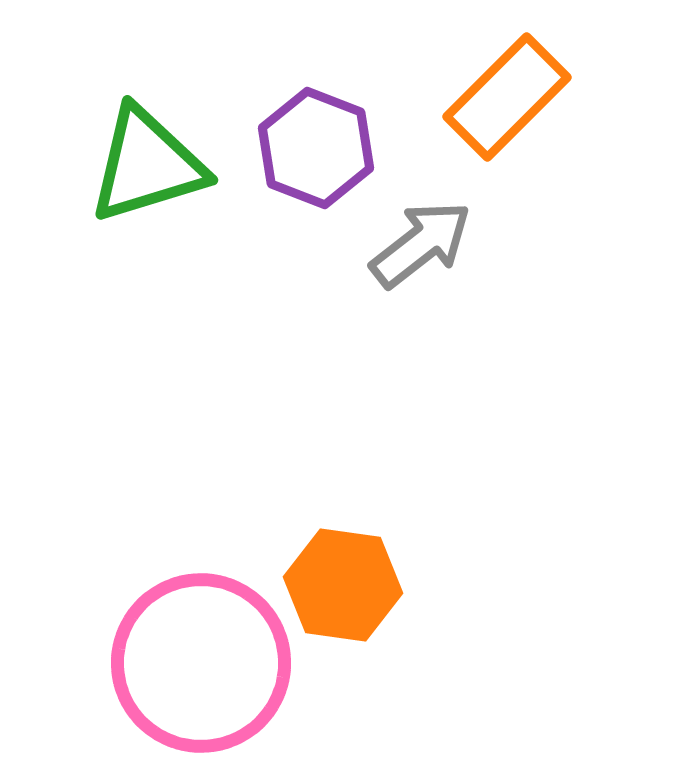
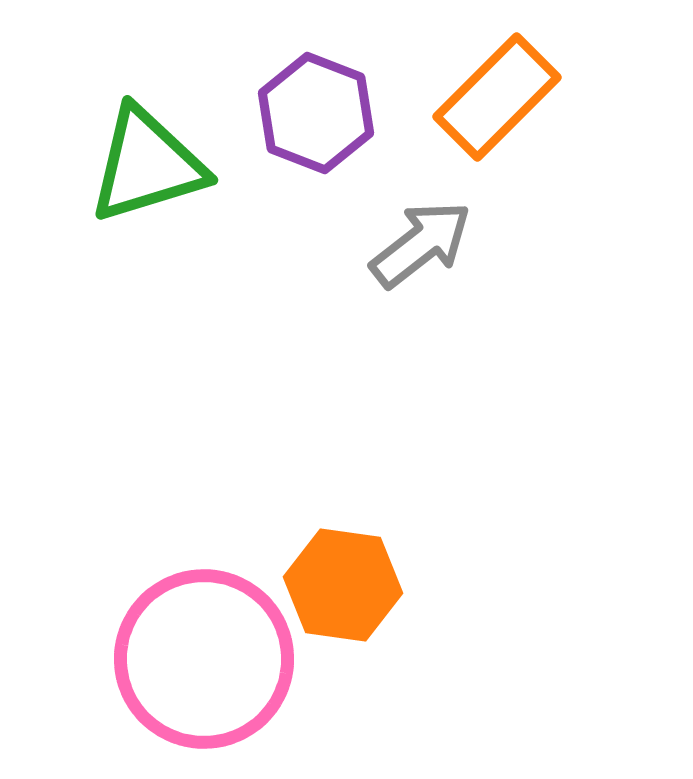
orange rectangle: moved 10 px left
purple hexagon: moved 35 px up
pink circle: moved 3 px right, 4 px up
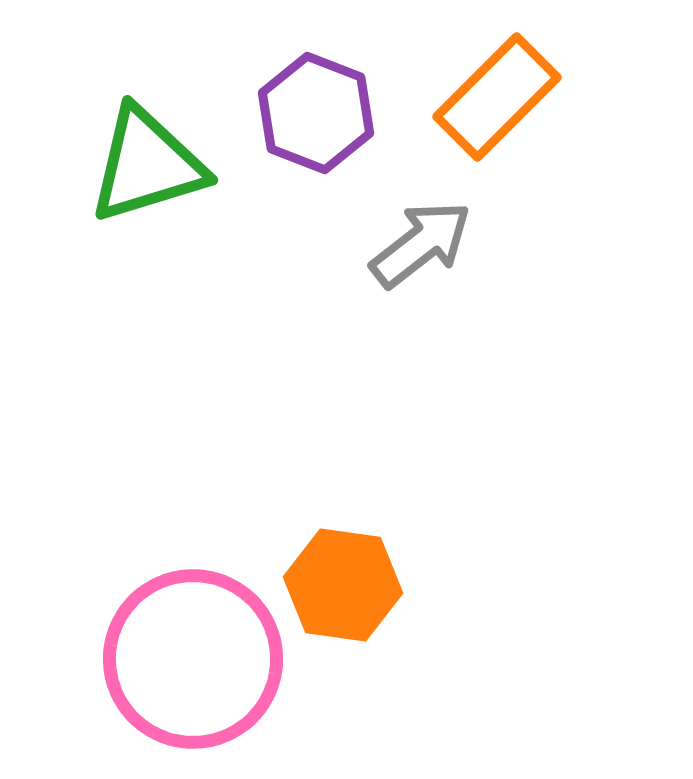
pink circle: moved 11 px left
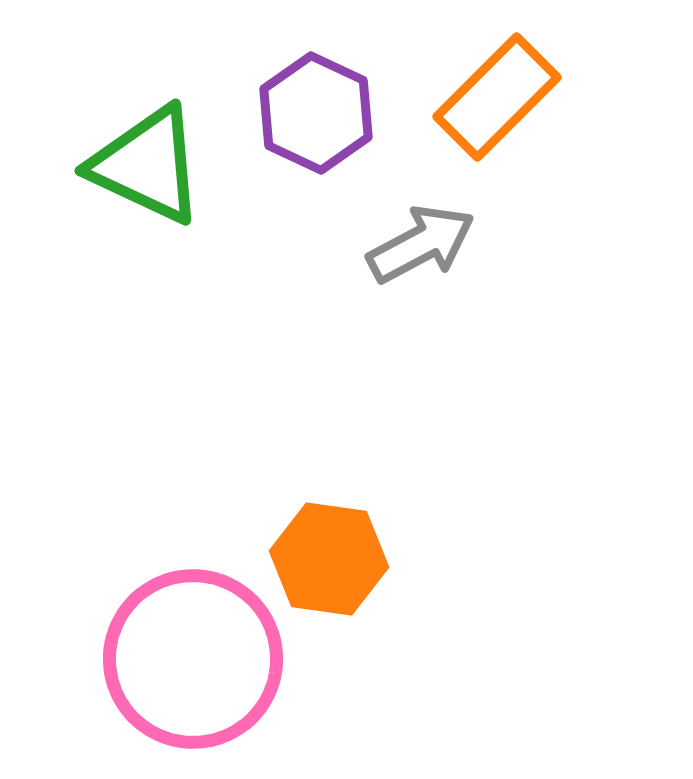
purple hexagon: rotated 4 degrees clockwise
green triangle: rotated 42 degrees clockwise
gray arrow: rotated 10 degrees clockwise
orange hexagon: moved 14 px left, 26 px up
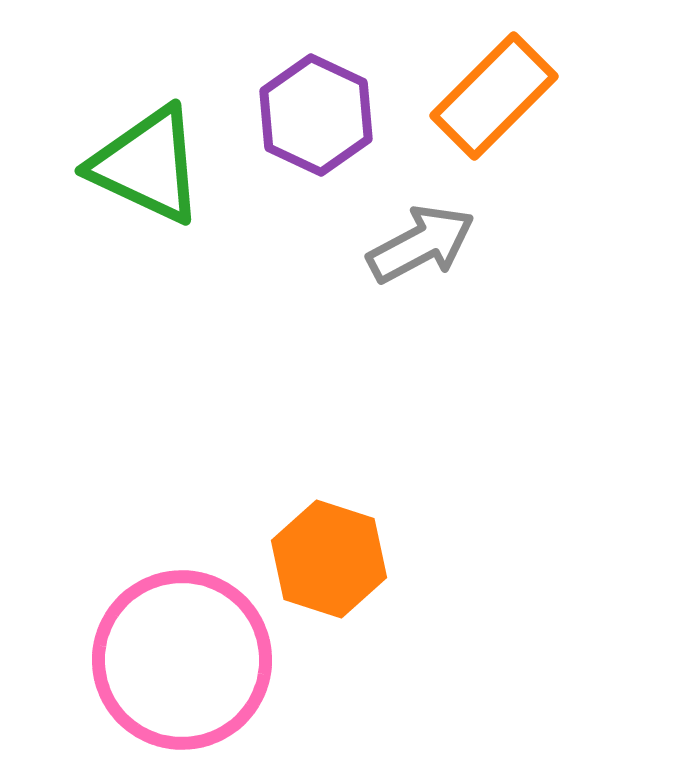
orange rectangle: moved 3 px left, 1 px up
purple hexagon: moved 2 px down
orange hexagon: rotated 10 degrees clockwise
pink circle: moved 11 px left, 1 px down
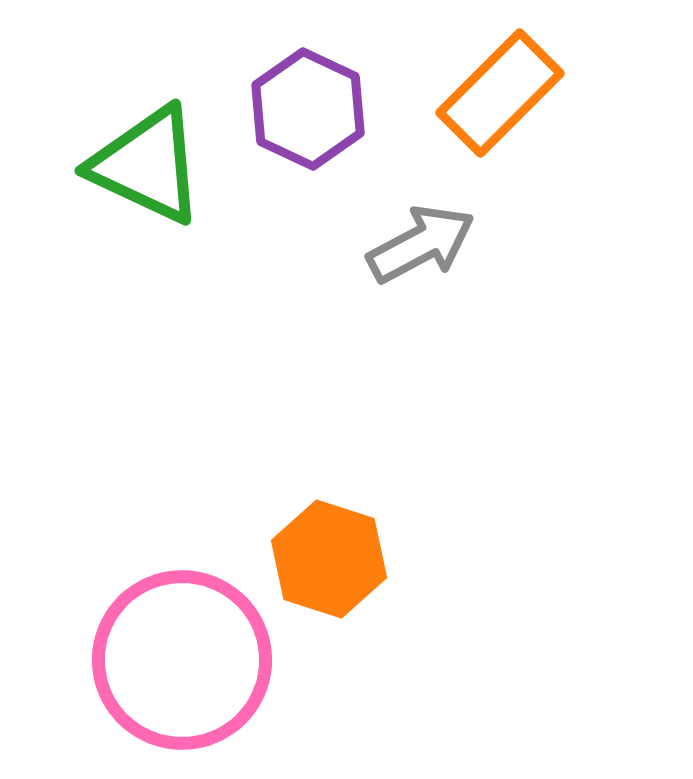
orange rectangle: moved 6 px right, 3 px up
purple hexagon: moved 8 px left, 6 px up
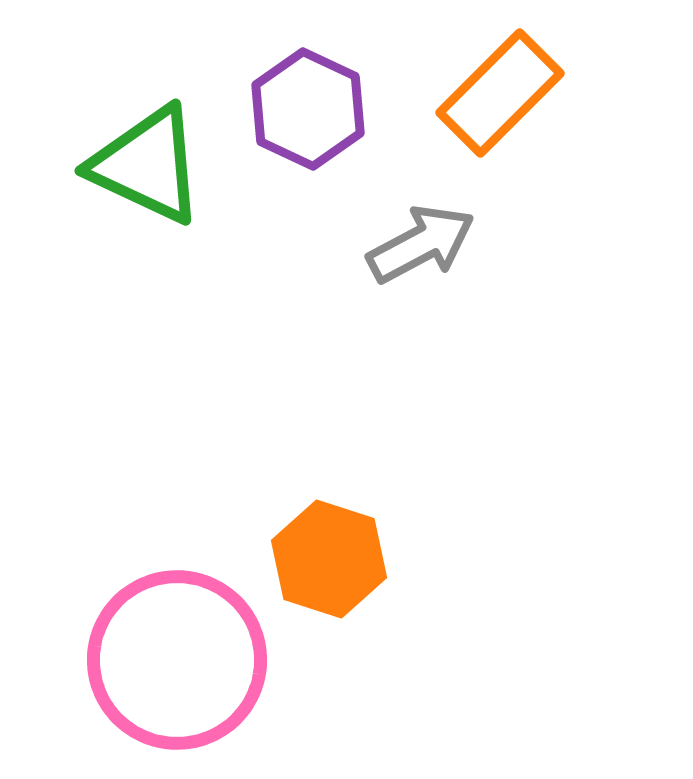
pink circle: moved 5 px left
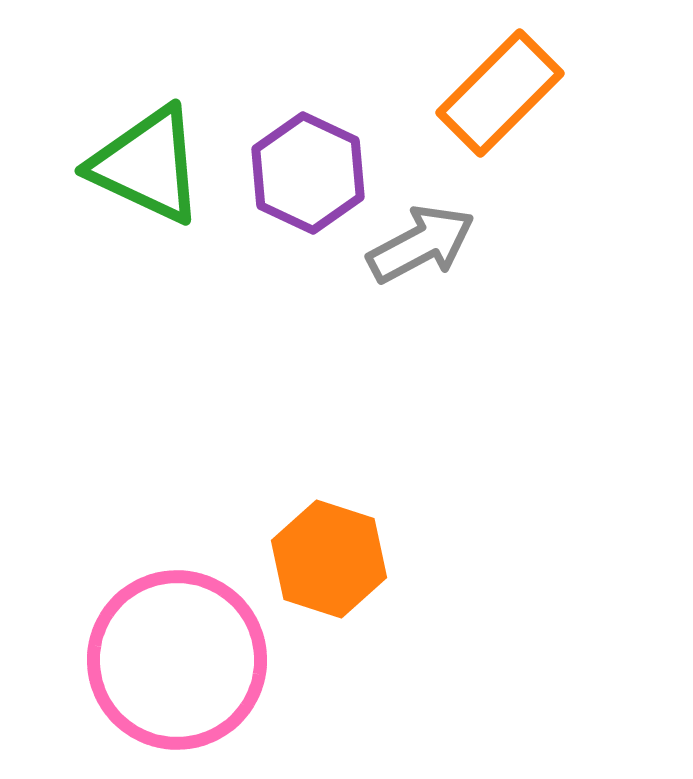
purple hexagon: moved 64 px down
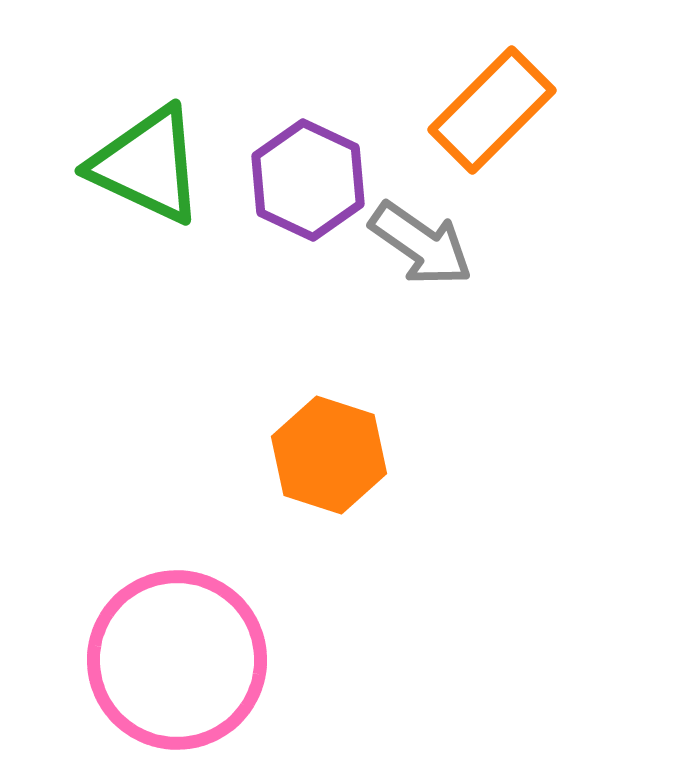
orange rectangle: moved 8 px left, 17 px down
purple hexagon: moved 7 px down
gray arrow: rotated 63 degrees clockwise
orange hexagon: moved 104 px up
